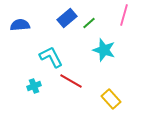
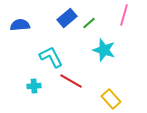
cyan cross: rotated 16 degrees clockwise
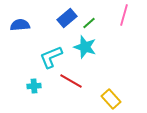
cyan star: moved 19 px left, 3 px up
cyan L-shape: rotated 85 degrees counterclockwise
